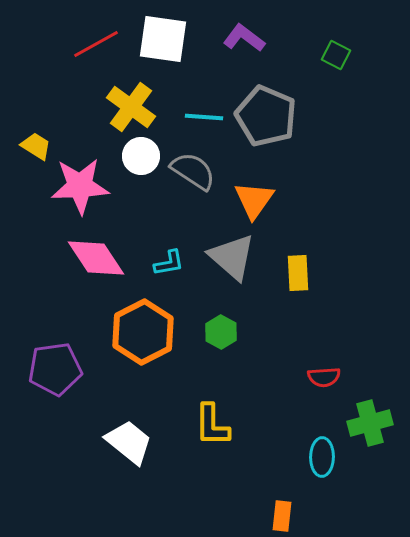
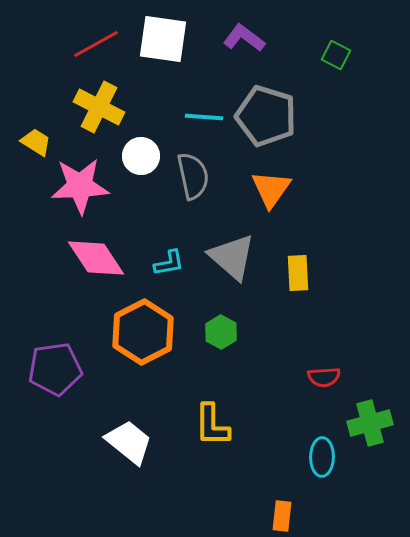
yellow cross: moved 32 px left; rotated 9 degrees counterclockwise
gray pentagon: rotated 6 degrees counterclockwise
yellow trapezoid: moved 4 px up
gray semicircle: moved 5 px down; rotated 45 degrees clockwise
orange triangle: moved 17 px right, 11 px up
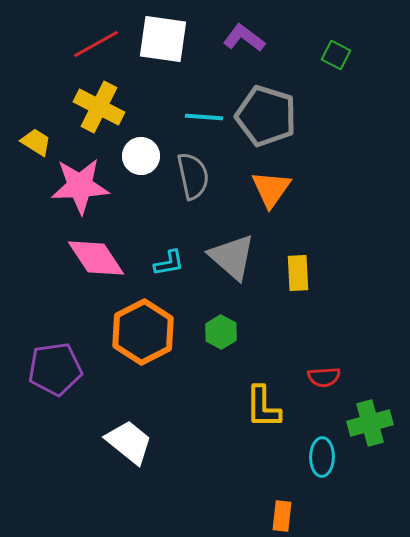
yellow L-shape: moved 51 px right, 18 px up
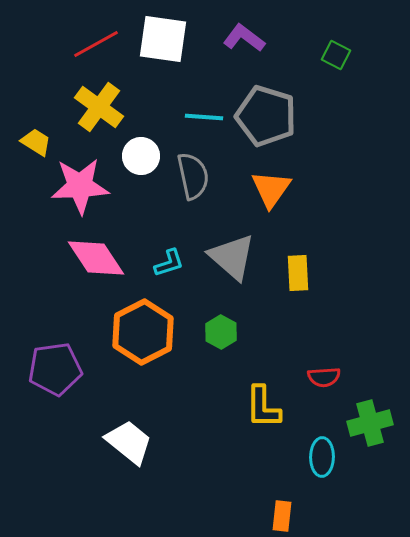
yellow cross: rotated 9 degrees clockwise
cyan L-shape: rotated 8 degrees counterclockwise
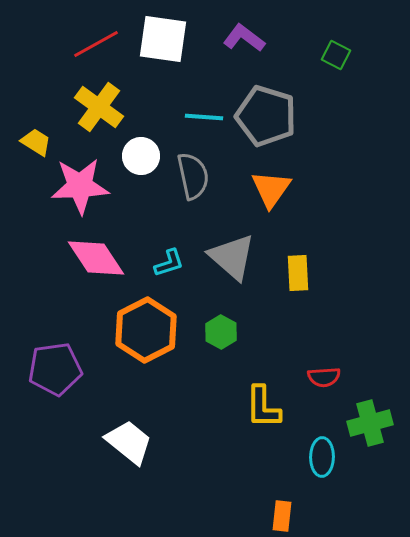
orange hexagon: moved 3 px right, 2 px up
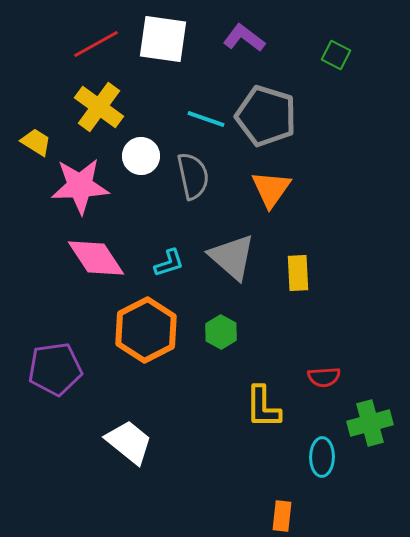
cyan line: moved 2 px right, 2 px down; rotated 15 degrees clockwise
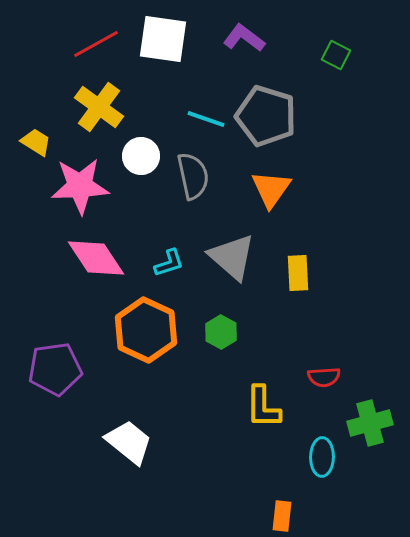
orange hexagon: rotated 8 degrees counterclockwise
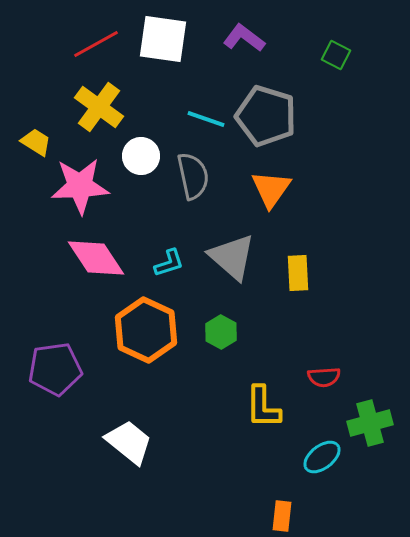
cyan ellipse: rotated 51 degrees clockwise
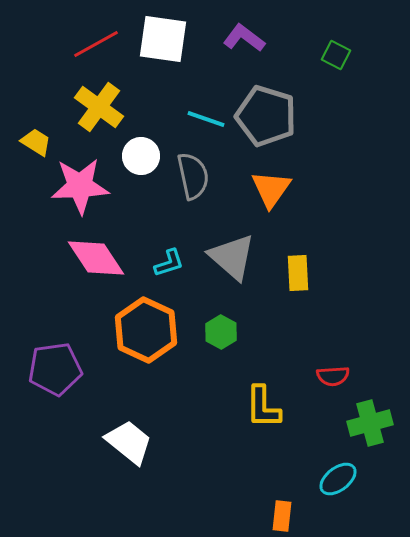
red semicircle: moved 9 px right, 1 px up
cyan ellipse: moved 16 px right, 22 px down
